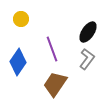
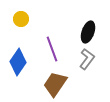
black ellipse: rotated 15 degrees counterclockwise
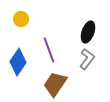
purple line: moved 3 px left, 1 px down
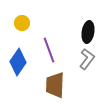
yellow circle: moved 1 px right, 4 px down
black ellipse: rotated 10 degrees counterclockwise
brown trapezoid: moved 1 px down; rotated 32 degrees counterclockwise
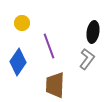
black ellipse: moved 5 px right
purple line: moved 4 px up
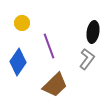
brown trapezoid: rotated 136 degrees counterclockwise
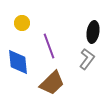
blue diamond: rotated 40 degrees counterclockwise
brown trapezoid: moved 3 px left, 2 px up
